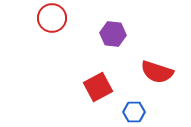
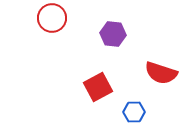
red semicircle: moved 4 px right, 1 px down
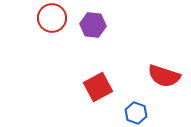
purple hexagon: moved 20 px left, 9 px up
red semicircle: moved 3 px right, 3 px down
blue hexagon: moved 2 px right, 1 px down; rotated 20 degrees clockwise
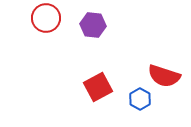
red circle: moved 6 px left
blue hexagon: moved 4 px right, 14 px up; rotated 10 degrees clockwise
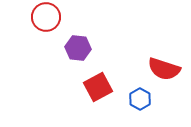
red circle: moved 1 px up
purple hexagon: moved 15 px left, 23 px down
red semicircle: moved 7 px up
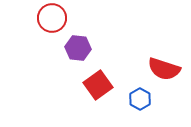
red circle: moved 6 px right, 1 px down
red square: moved 2 px up; rotated 8 degrees counterclockwise
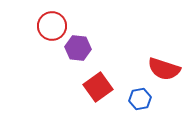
red circle: moved 8 px down
red square: moved 2 px down
blue hexagon: rotated 20 degrees clockwise
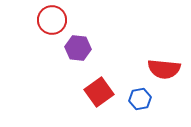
red circle: moved 6 px up
red semicircle: rotated 12 degrees counterclockwise
red square: moved 1 px right, 5 px down
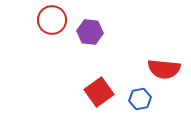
purple hexagon: moved 12 px right, 16 px up
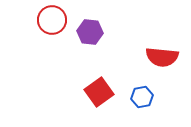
red semicircle: moved 2 px left, 12 px up
blue hexagon: moved 2 px right, 2 px up
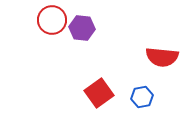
purple hexagon: moved 8 px left, 4 px up
red square: moved 1 px down
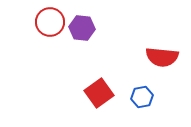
red circle: moved 2 px left, 2 px down
